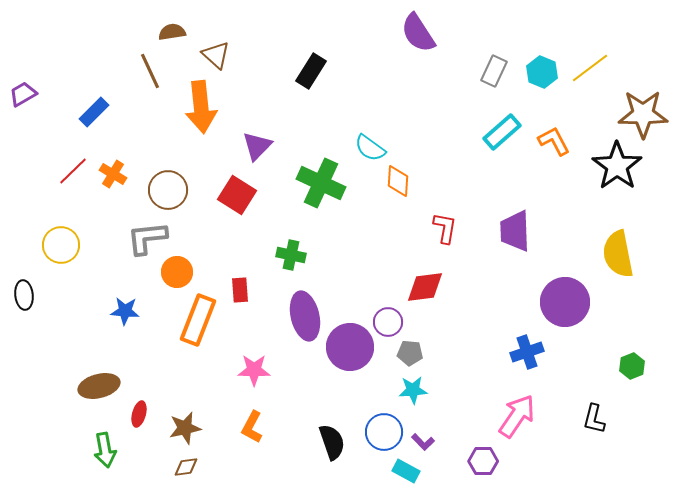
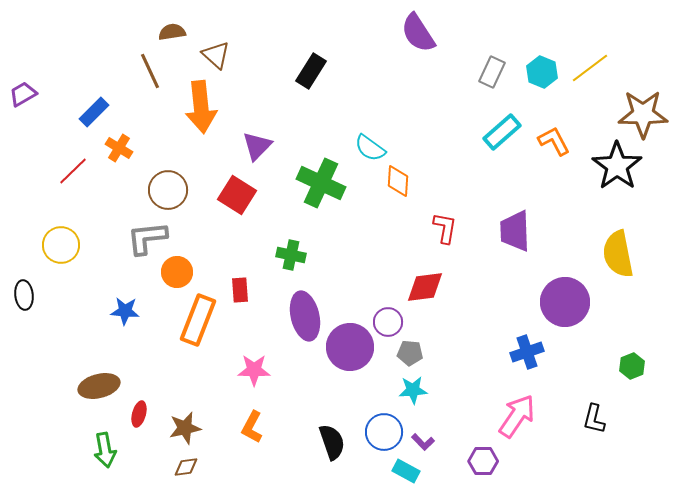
gray rectangle at (494, 71): moved 2 px left, 1 px down
orange cross at (113, 174): moved 6 px right, 26 px up
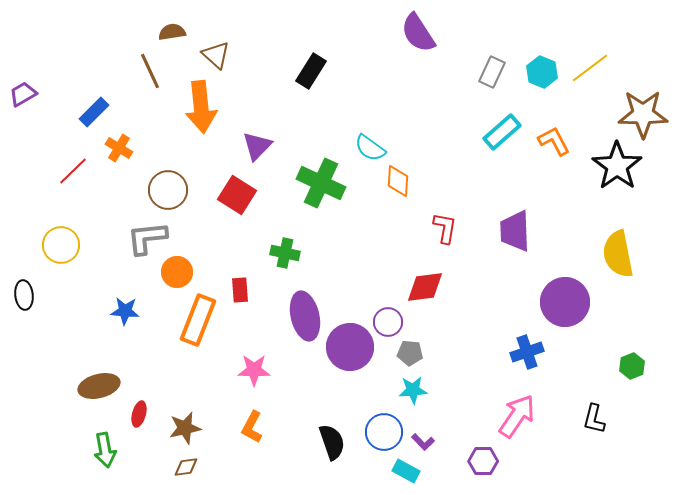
green cross at (291, 255): moved 6 px left, 2 px up
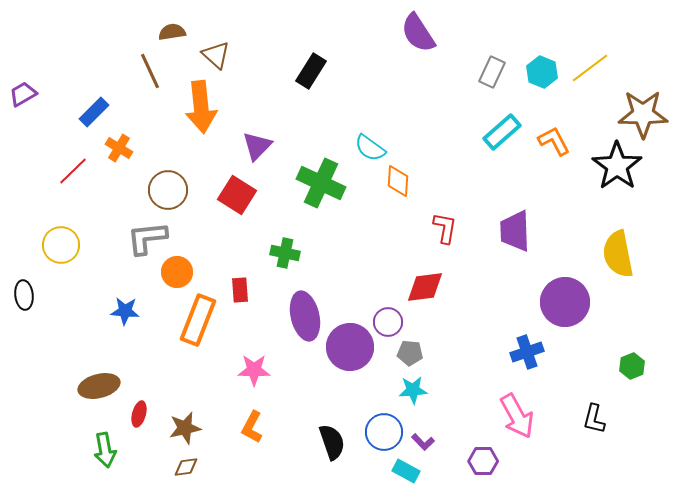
pink arrow at (517, 416): rotated 117 degrees clockwise
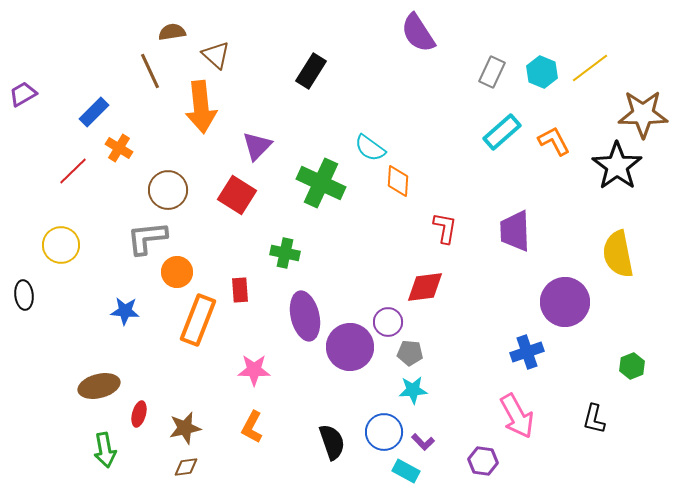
purple hexagon at (483, 461): rotated 8 degrees clockwise
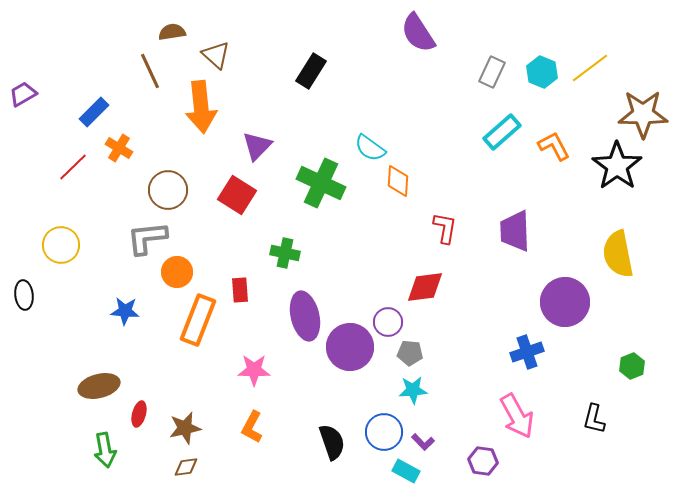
orange L-shape at (554, 141): moved 5 px down
red line at (73, 171): moved 4 px up
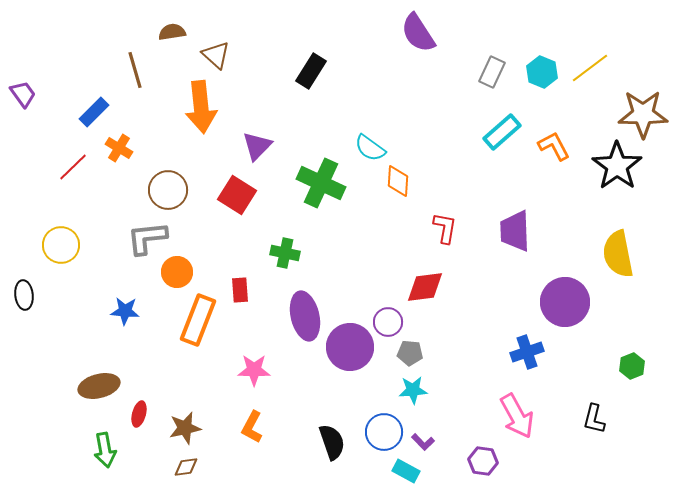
brown line at (150, 71): moved 15 px left, 1 px up; rotated 9 degrees clockwise
purple trapezoid at (23, 94): rotated 84 degrees clockwise
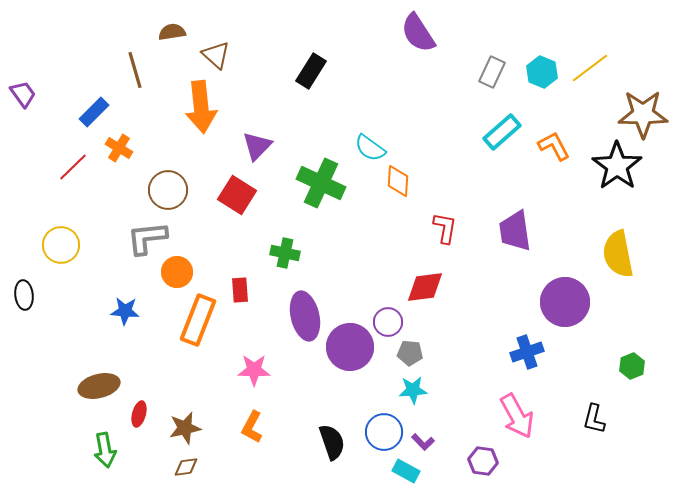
purple trapezoid at (515, 231): rotated 6 degrees counterclockwise
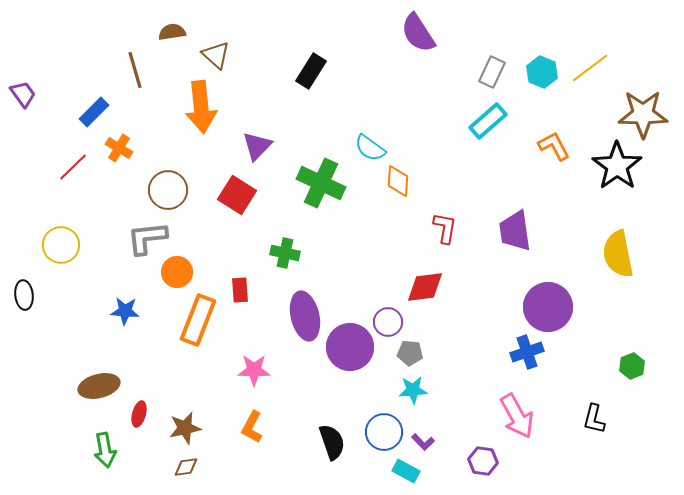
cyan rectangle at (502, 132): moved 14 px left, 11 px up
purple circle at (565, 302): moved 17 px left, 5 px down
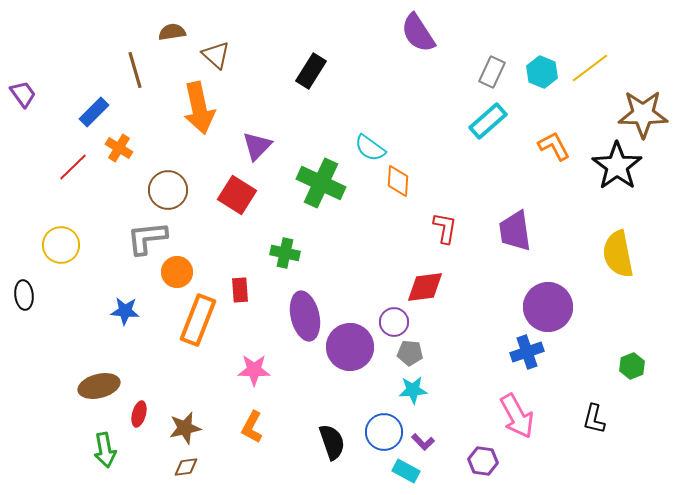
orange arrow at (201, 107): moved 2 px left, 1 px down; rotated 6 degrees counterclockwise
purple circle at (388, 322): moved 6 px right
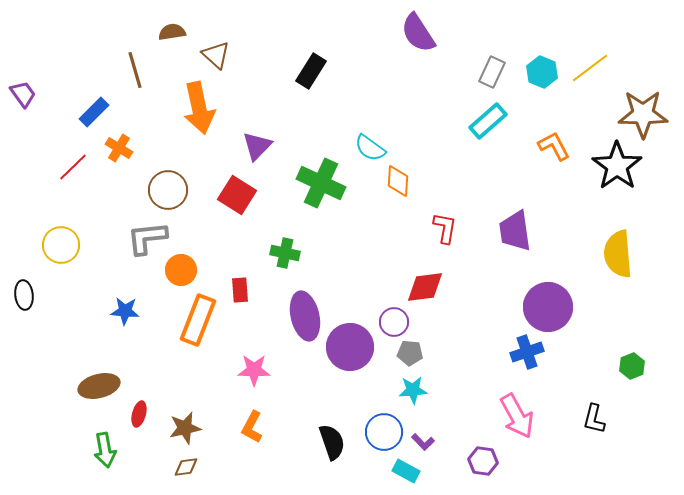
yellow semicircle at (618, 254): rotated 6 degrees clockwise
orange circle at (177, 272): moved 4 px right, 2 px up
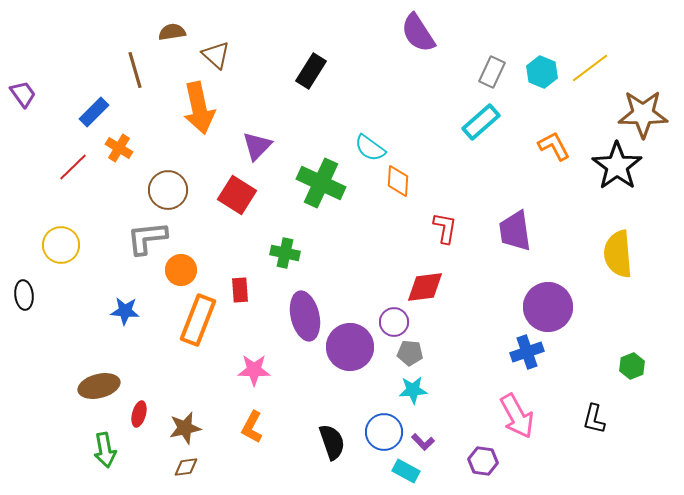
cyan rectangle at (488, 121): moved 7 px left, 1 px down
